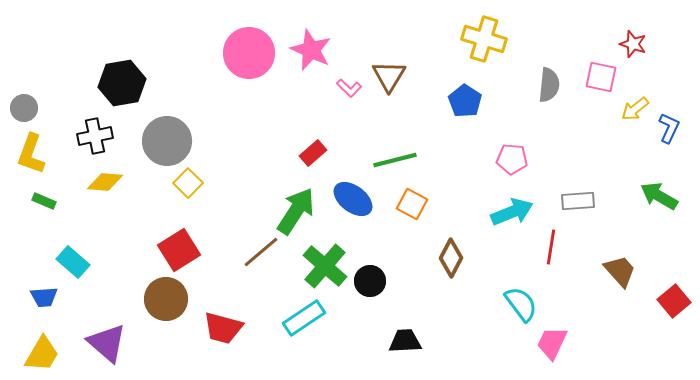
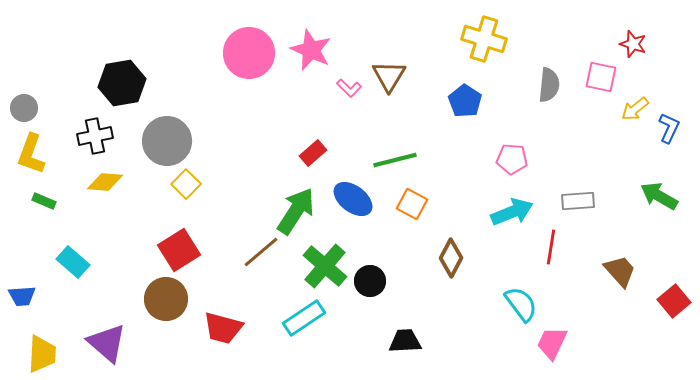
yellow square at (188, 183): moved 2 px left, 1 px down
blue trapezoid at (44, 297): moved 22 px left, 1 px up
yellow trapezoid at (42, 354): rotated 27 degrees counterclockwise
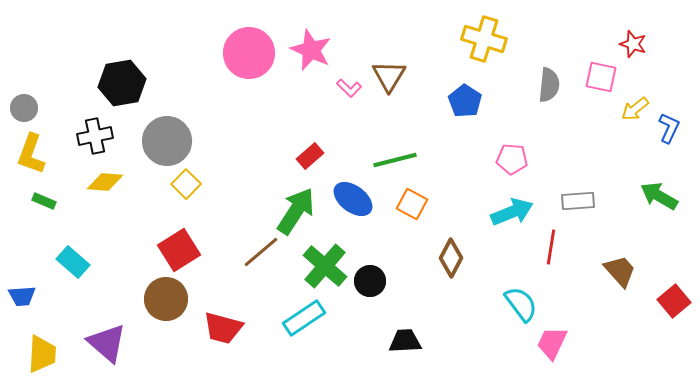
red rectangle at (313, 153): moved 3 px left, 3 px down
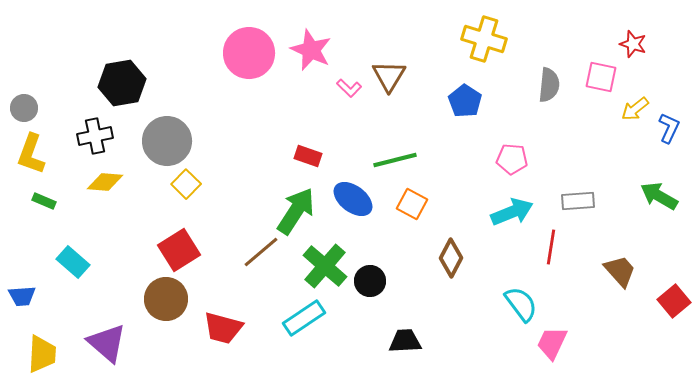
red rectangle at (310, 156): moved 2 px left; rotated 60 degrees clockwise
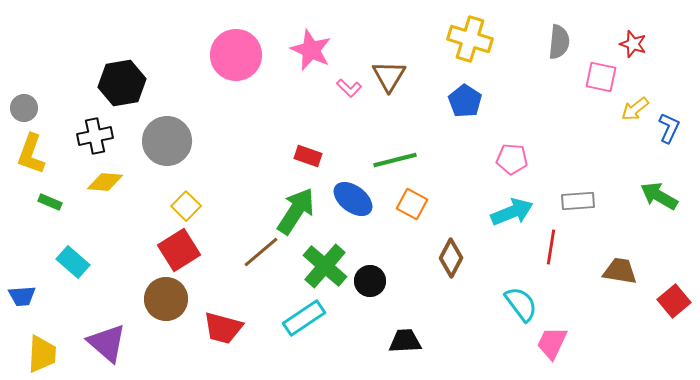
yellow cross at (484, 39): moved 14 px left
pink circle at (249, 53): moved 13 px left, 2 px down
gray semicircle at (549, 85): moved 10 px right, 43 px up
yellow square at (186, 184): moved 22 px down
green rectangle at (44, 201): moved 6 px right, 1 px down
brown trapezoid at (620, 271): rotated 39 degrees counterclockwise
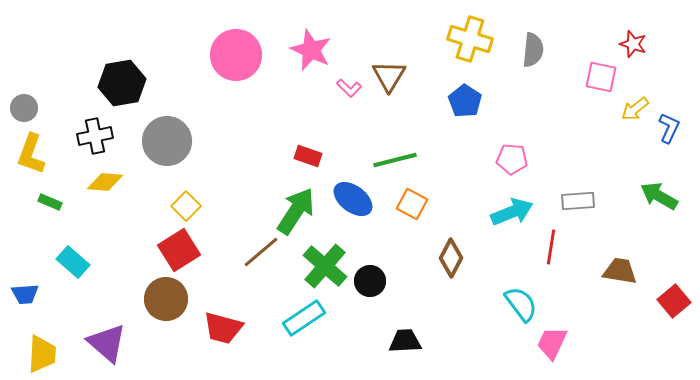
gray semicircle at (559, 42): moved 26 px left, 8 px down
blue trapezoid at (22, 296): moved 3 px right, 2 px up
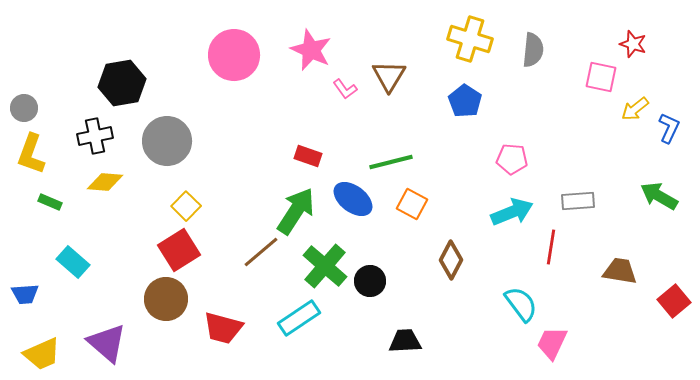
pink circle at (236, 55): moved 2 px left
pink L-shape at (349, 88): moved 4 px left, 1 px down; rotated 10 degrees clockwise
green line at (395, 160): moved 4 px left, 2 px down
brown diamond at (451, 258): moved 2 px down
cyan rectangle at (304, 318): moved 5 px left
yellow trapezoid at (42, 354): rotated 63 degrees clockwise
